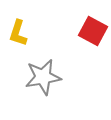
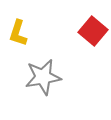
red square: rotated 12 degrees clockwise
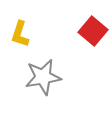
yellow L-shape: moved 2 px right, 1 px down
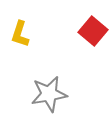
gray star: moved 6 px right, 17 px down
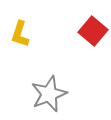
gray star: rotated 12 degrees counterclockwise
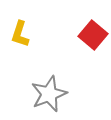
red square: moved 4 px down
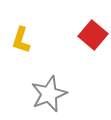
yellow L-shape: moved 1 px right, 6 px down
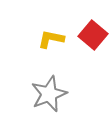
yellow L-shape: moved 30 px right, 1 px up; rotated 84 degrees clockwise
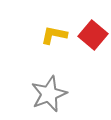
yellow L-shape: moved 3 px right, 4 px up
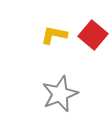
gray star: moved 11 px right
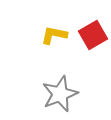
red square: rotated 20 degrees clockwise
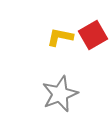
yellow L-shape: moved 6 px right, 2 px down
